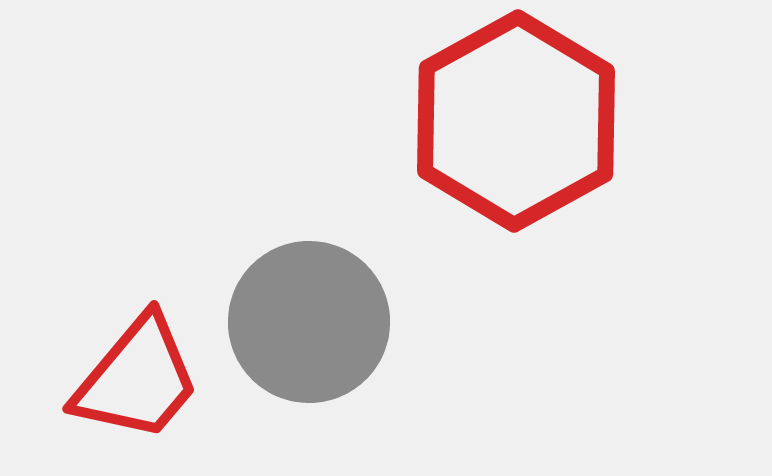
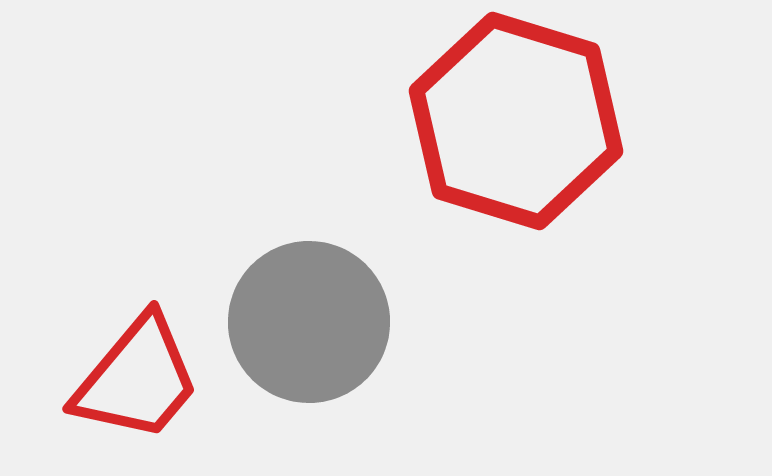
red hexagon: rotated 14 degrees counterclockwise
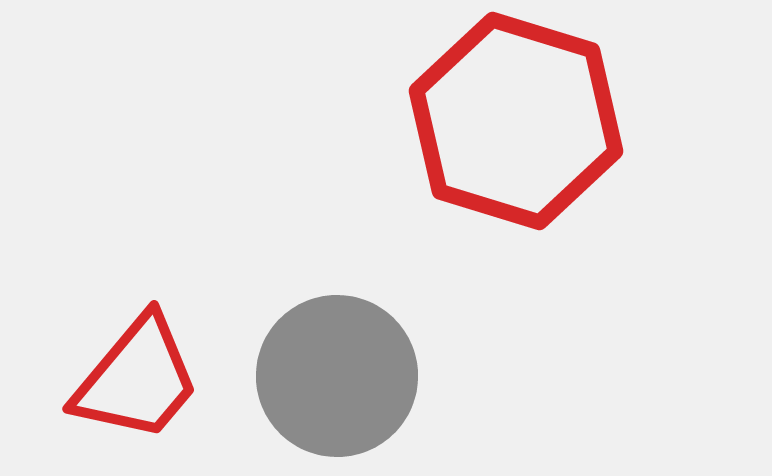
gray circle: moved 28 px right, 54 px down
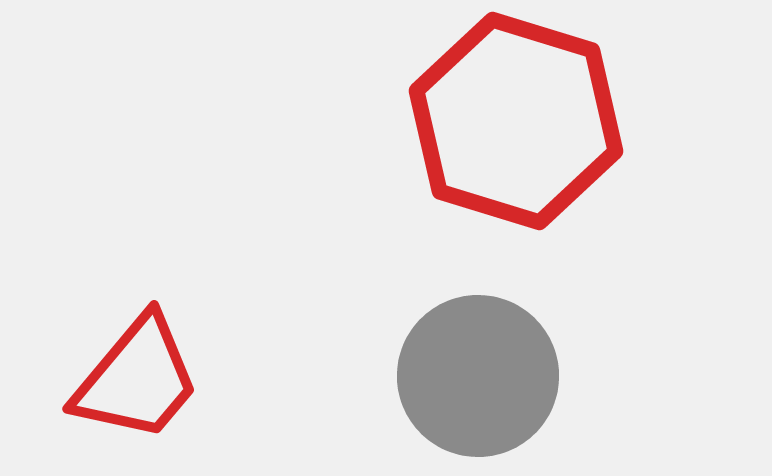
gray circle: moved 141 px right
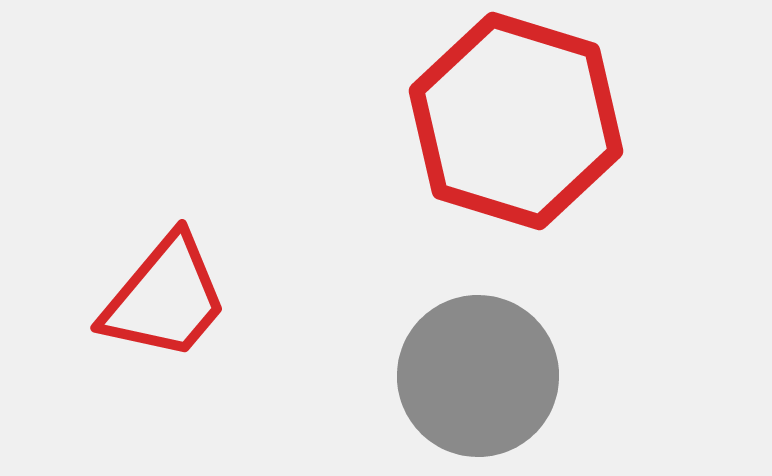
red trapezoid: moved 28 px right, 81 px up
